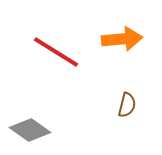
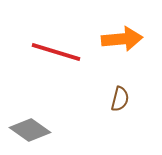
red line: rotated 15 degrees counterclockwise
brown semicircle: moved 7 px left, 6 px up
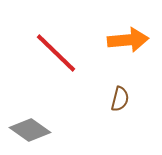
orange arrow: moved 6 px right, 1 px down
red line: moved 1 px down; rotated 27 degrees clockwise
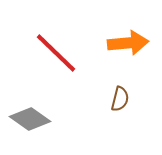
orange arrow: moved 3 px down
gray diamond: moved 11 px up
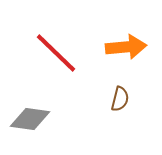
orange arrow: moved 2 px left, 4 px down
gray diamond: rotated 27 degrees counterclockwise
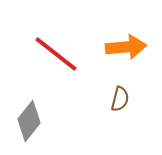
red line: moved 1 px down; rotated 6 degrees counterclockwise
gray diamond: moved 1 px left, 2 px down; rotated 60 degrees counterclockwise
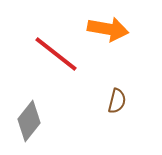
orange arrow: moved 18 px left, 18 px up; rotated 15 degrees clockwise
brown semicircle: moved 3 px left, 2 px down
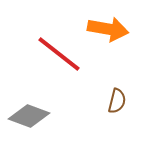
red line: moved 3 px right
gray diamond: moved 5 px up; rotated 72 degrees clockwise
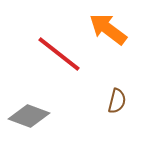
orange arrow: rotated 153 degrees counterclockwise
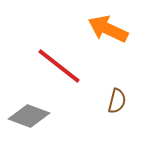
orange arrow: rotated 12 degrees counterclockwise
red line: moved 12 px down
